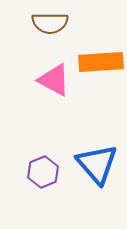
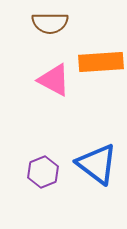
blue triangle: rotated 12 degrees counterclockwise
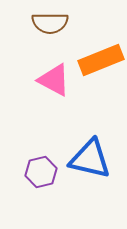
orange rectangle: moved 2 px up; rotated 18 degrees counterclockwise
blue triangle: moved 7 px left, 5 px up; rotated 24 degrees counterclockwise
purple hexagon: moved 2 px left; rotated 8 degrees clockwise
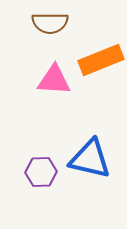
pink triangle: rotated 24 degrees counterclockwise
purple hexagon: rotated 12 degrees clockwise
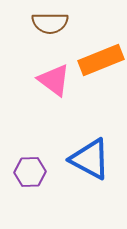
pink triangle: rotated 33 degrees clockwise
blue triangle: rotated 15 degrees clockwise
purple hexagon: moved 11 px left
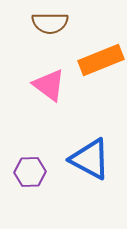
pink triangle: moved 5 px left, 5 px down
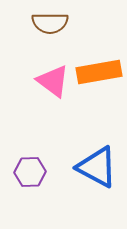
orange rectangle: moved 2 px left, 12 px down; rotated 12 degrees clockwise
pink triangle: moved 4 px right, 4 px up
blue triangle: moved 7 px right, 8 px down
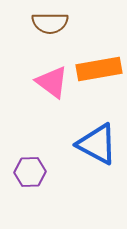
orange rectangle: moved 3 px up
pink triangle: moved 1 px left, 1 px down
blue triangle: moved 23 px up
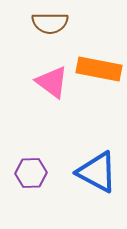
orange rectangle: rotated 21 degrees clockwise
blue triangle: moved 28 px down
purple hexagon: moved 1 px right, 1 px down
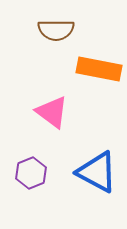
brown semicircle: moved 6 px right, 7 px down
pink triangle: moved 30 px down
purple hexagon: rotated 20 degrees counterclockwise
